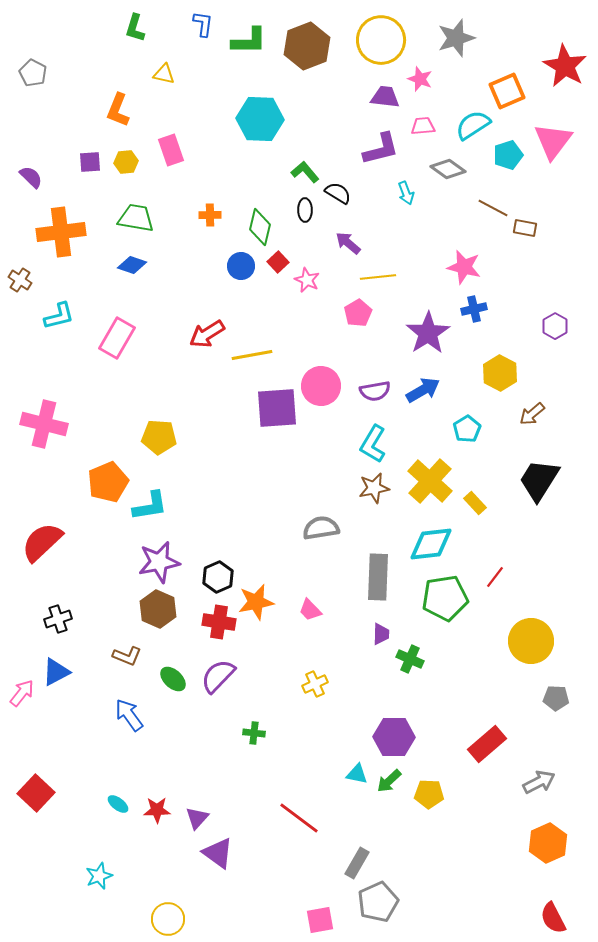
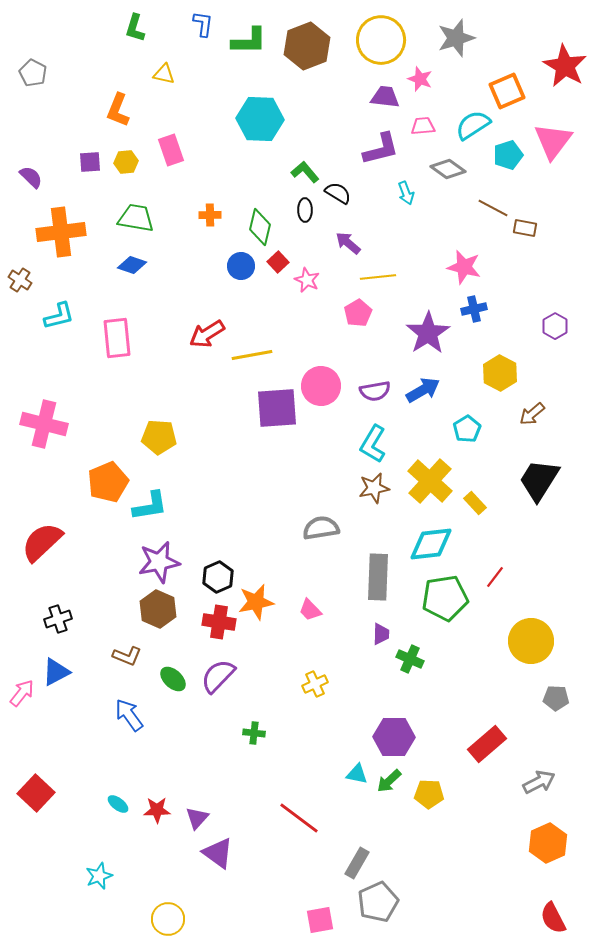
pink rectangle at (117, 338): rotated 36 degrees counterclockwise
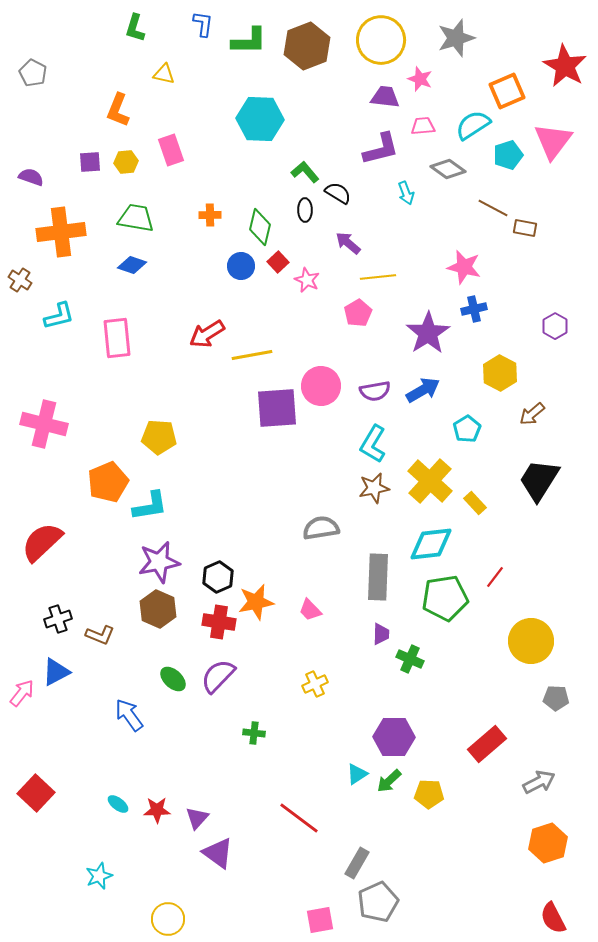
purple semicircle at (31, 177): rotated 25 degrees counterclockwise
brown L-shape at (127, 656): moved 27 px left, 21 px up
cyan triangle at (357, 774): rotated 45 degrees counterclockwise
orange hexagon at (548, 843): rotated 6 degrees clockwise
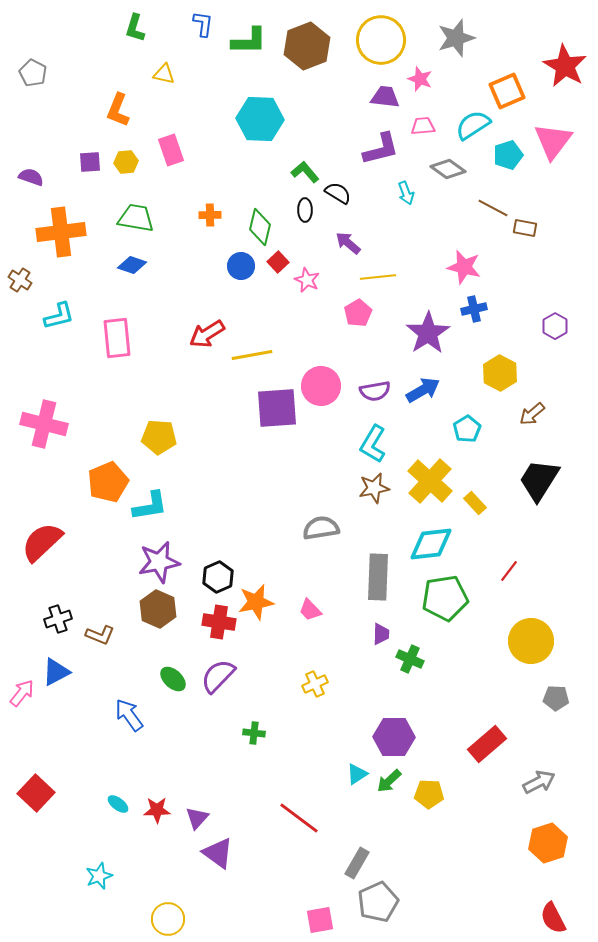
red line at (495, 577): moved 14 px right, 6 px up
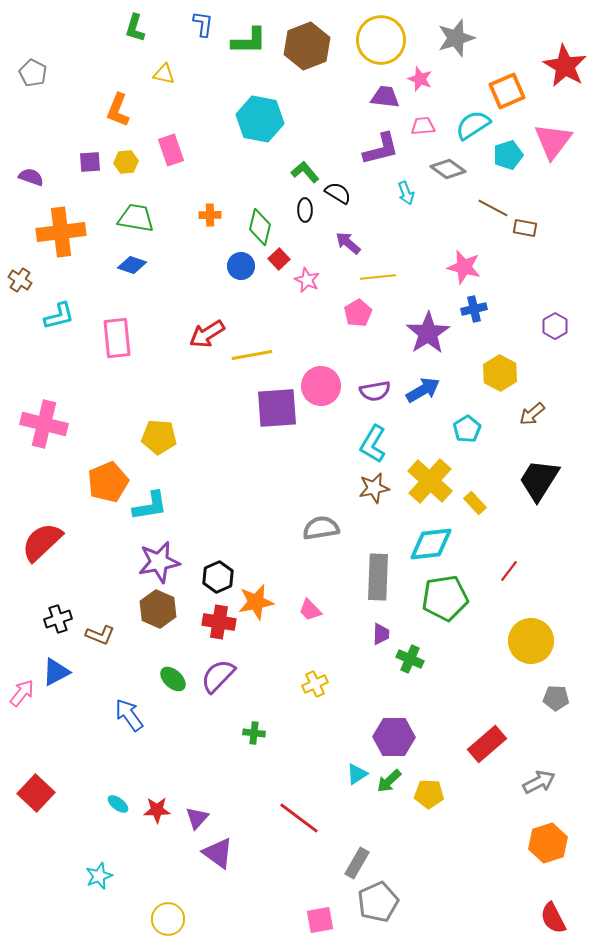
cyan hexagon at (260, 119): rotated 9 degrees clockwise
red square at (278, 262): moved 1 px right, 3 px up
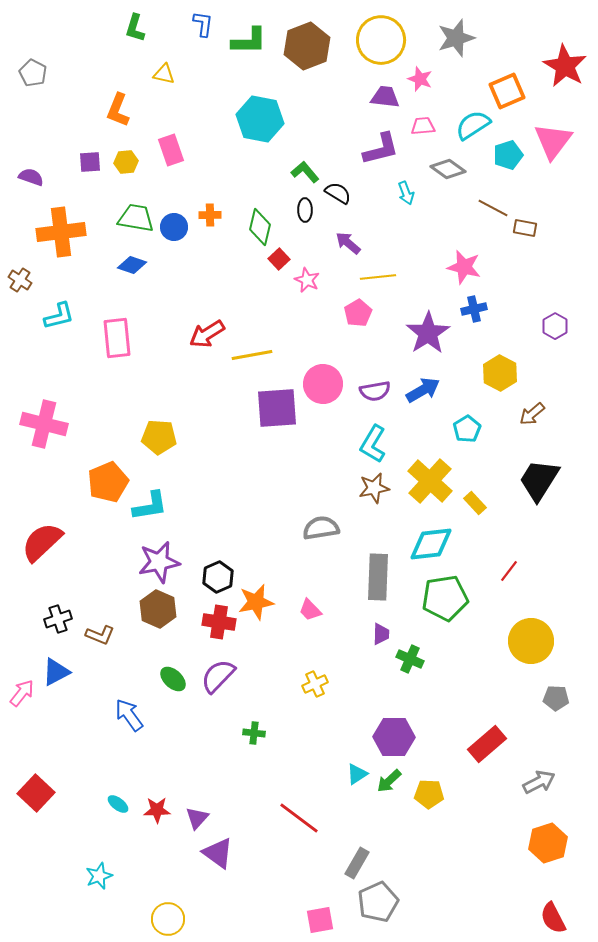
blue circle at (241, 266): moved 67 px left, 39 px up
pink circle at (321, 386): moved 2 px right, 2 px up
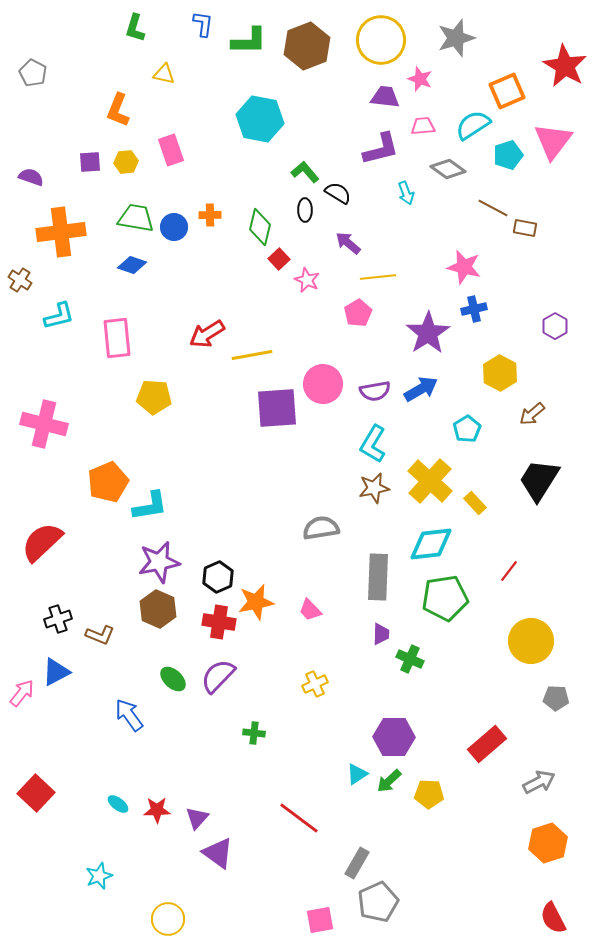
blue arrow at (423, 390): moved 2 px left, 1 px up
yellow pentagon at (159, 437): moved 5 px left, 40 px up
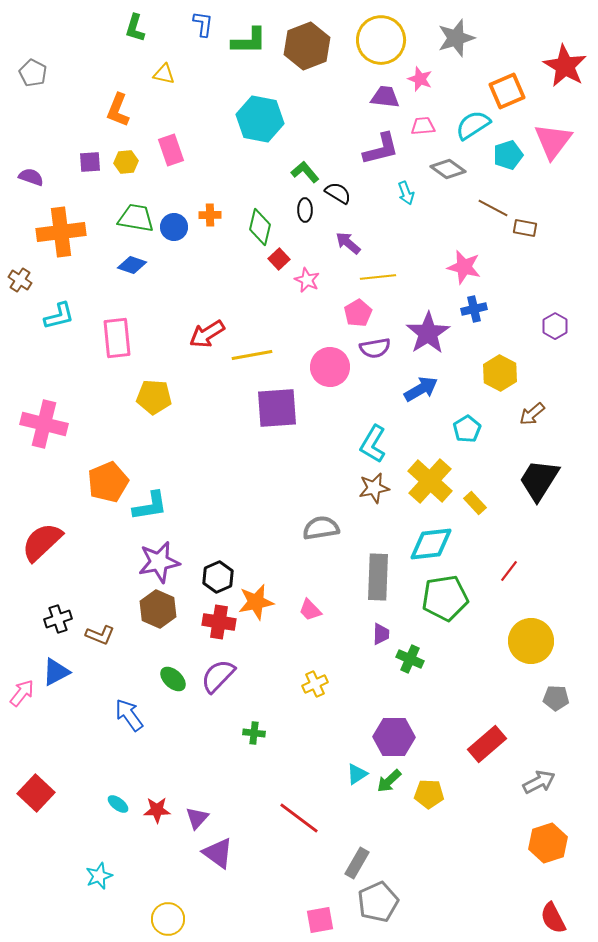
pink circle at (323, 384): moved 7 px right, 17 px up
purple semicircle at (375, 391): moved 43 px up
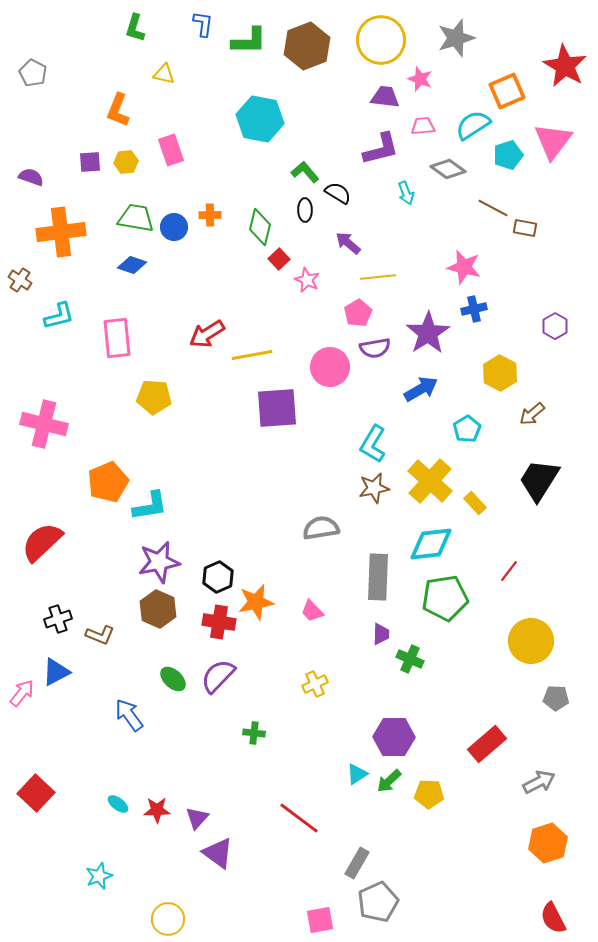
pink trapezoid at (310, 610): moved 2 px right, 1 px down
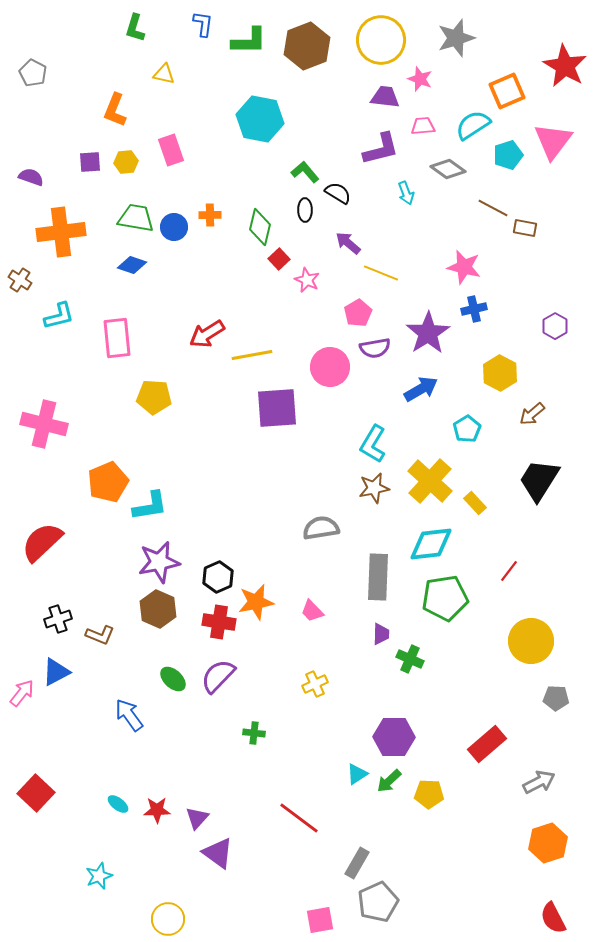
orange L-shape at (118, 110): moved 3 px left
yellow line at (378, 277): moved 3 px right, 4 px up; rotated 28 degrees clockwise
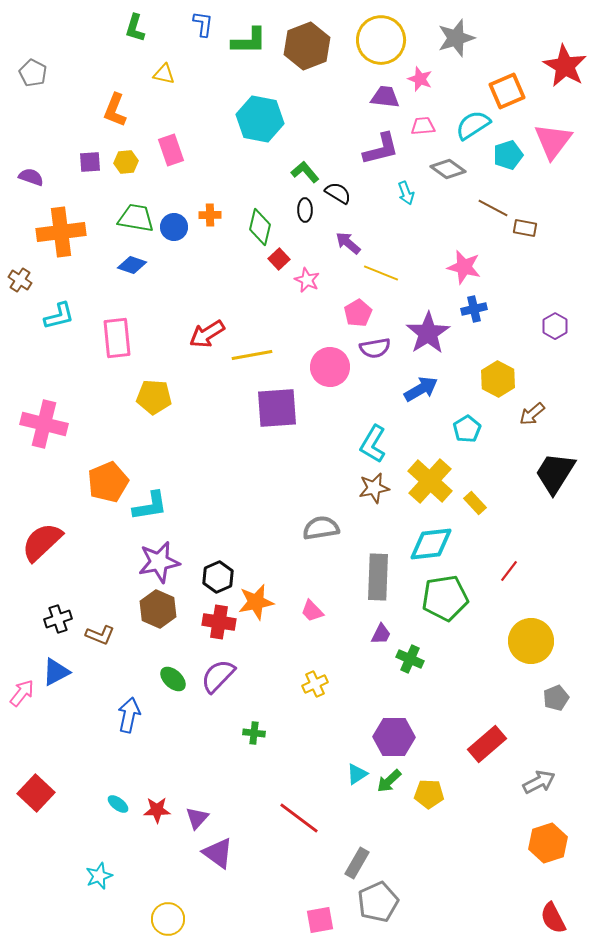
yellow hexagon at (500, 373): moved 2 px left, 6 px down
black trapezoid at (539, 480): moved 16 px right, 7 px up
purple trapezoid at (381, 634): rotated 25 degrees clockwise
gray pentagon at (556, 698): rotated 25 degrees counterclockwise
blue arrow at (129, 715): rotated 48 degrees clockwise
